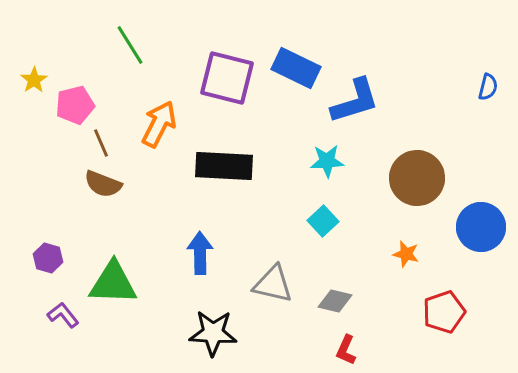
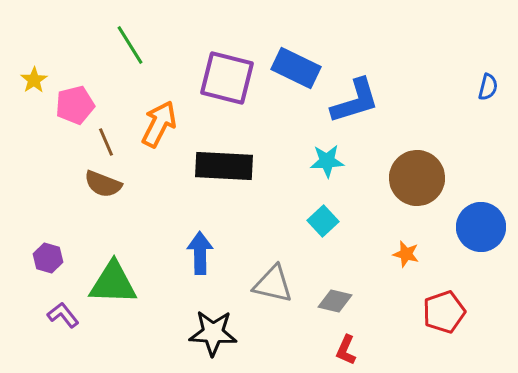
brown line: moved 5 px right, 1 px up
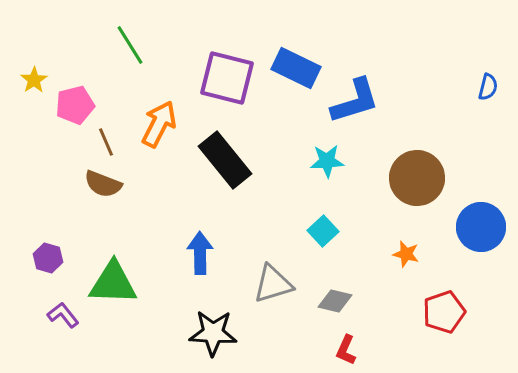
black rectangle: moved 1 px right, 6 px up; rotated 48 degrees clockwise
cyan square: moved 10 px down
gray triangle: rotated 30 degrees counterclockwise
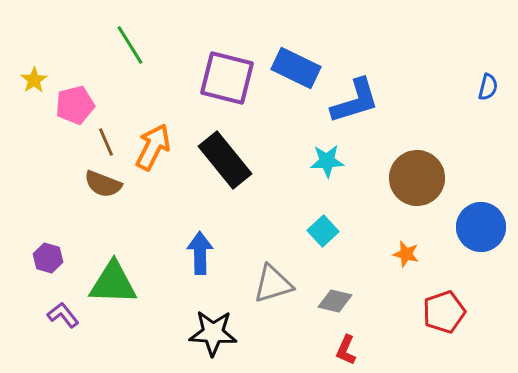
orange arrow: moved 6 px left, 23 px down
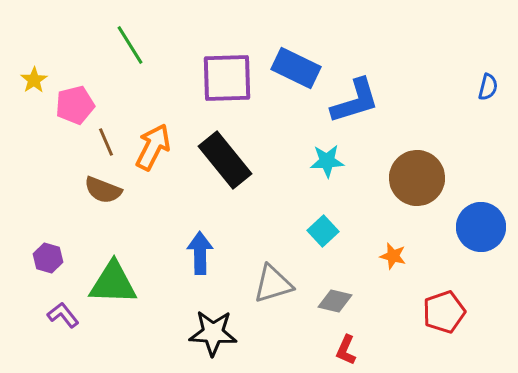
purple square: rotated 16 degrees counterclockwise
brown semicircle: moved 6 px down
orange star: moved 13 px left, 2 px down
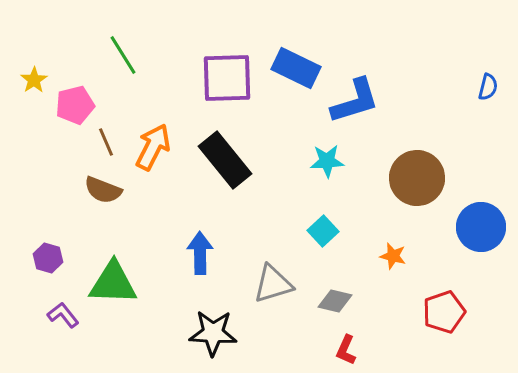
green line: moved 7 px left, 10 px down
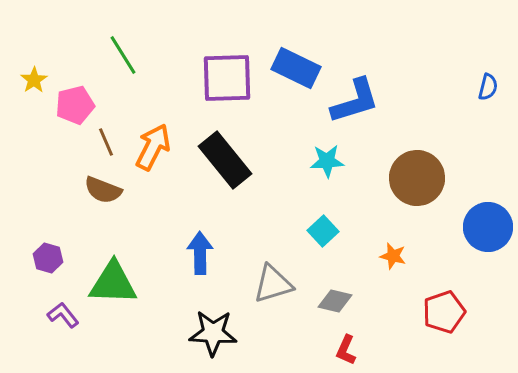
blue circle: moved 7 px right
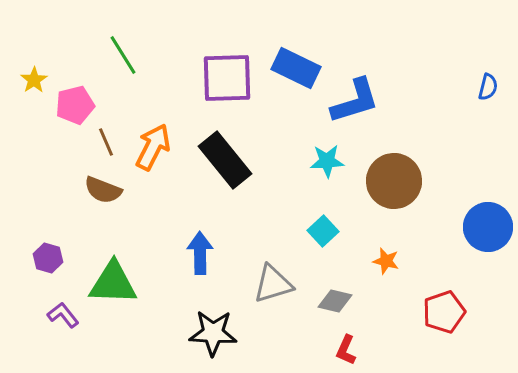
brown circle: moved 23 px left, 3 px down
orange star: moved 7 px left, 5 px down
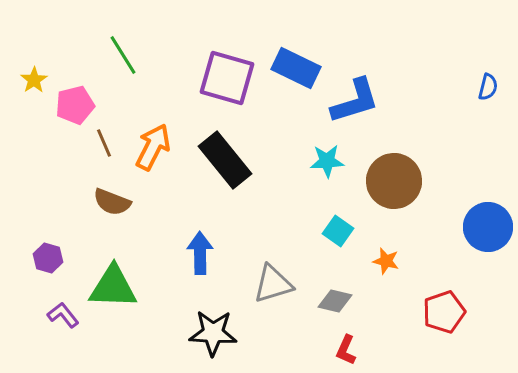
purple square: rotated 18 degrees clockwise
brown line: moved 2 px left, 1 px down
brown semicircle: moved 9 px right, 12 px down
cyan square: moved 15 px right; rotated 12 degrees counterclockwise
green triangle: moved 4 px down
